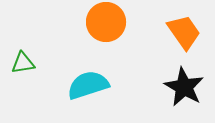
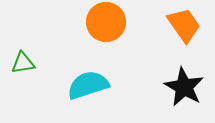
orange trapezoid: moved 7 px up
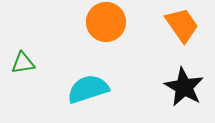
orange trapezoid: moved 2 px left
cyan semicircle: moved 4 px down
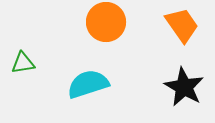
cyan semicircle: moved 5 px up
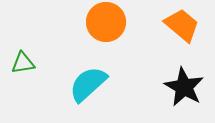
orange trapezoid: rotated 15 degrees counterclockwise
cyan semicircle: rotated 24 degrees counterclockwise
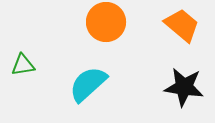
green triangle: moved 2 px down
black star: rotated 21 degrees counterclockwise
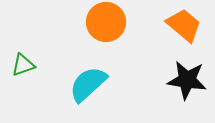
orange trapezoid: moved 2 px right
green triangle: rotated 10 degrees counterclockwise
black star: moved 3 px right, 7 px up
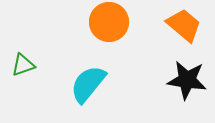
orange circle: moved 3 px right
cyan semicircle: rotated 9 degrees counterclockwise
